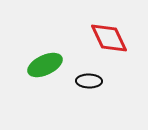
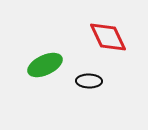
red diamond: moved 1 px left, 1 px up
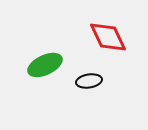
black ellipse: rotated 10 degrees counterclockwise
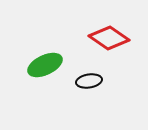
red diamond: moved 1 px right, 1 px down; rotated 30 degrees counterclockwise
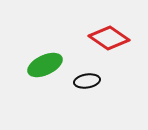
black ellipse: moved 2 px left
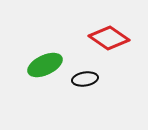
black ellipse: moved 2 px left, 2 px up
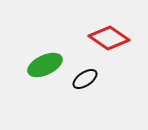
black ellipse: rotated 25 degrees counterclockwise
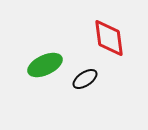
red diamond: rotated 48 degrees clockwise
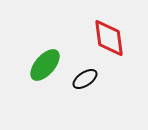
green ellipse: rotated 24 degrees counterclockwise
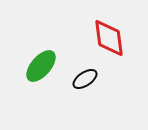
green ellipse: moved 4 px left, 1 px down
